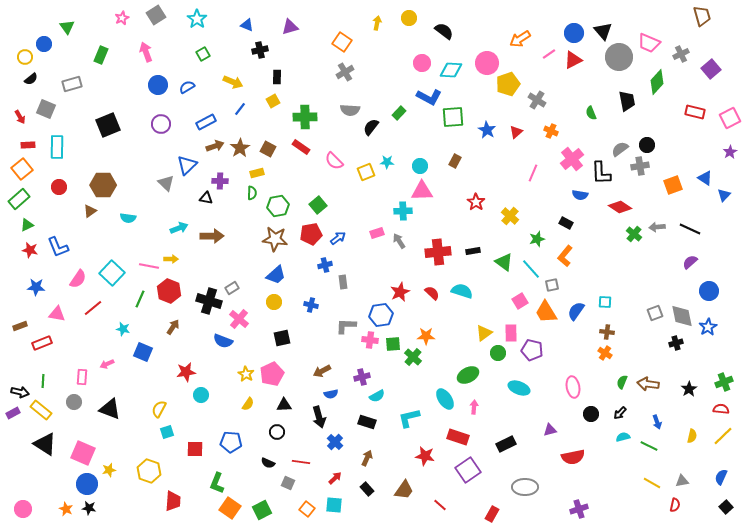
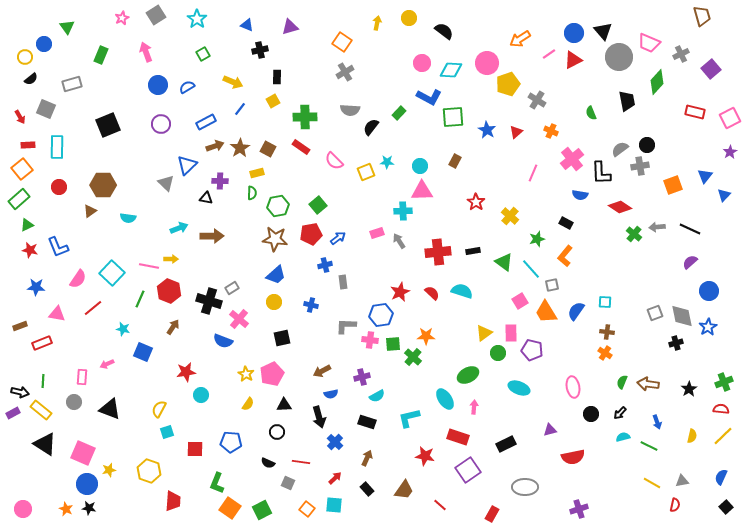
blue triangle at (705, 178): moved 2 px up; rotated 35 degrees clockwise
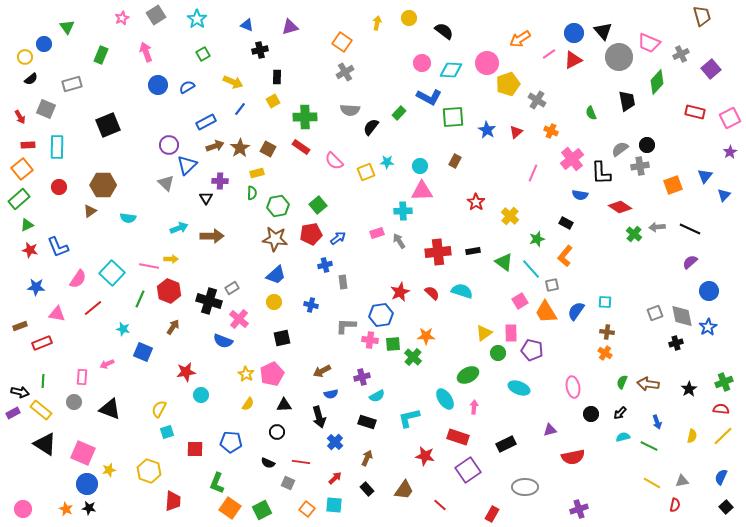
purple circle at (161, 124): moved 8 px right, 21 px down
black triangle at (206, 198): rotated 48 degrees clockwise
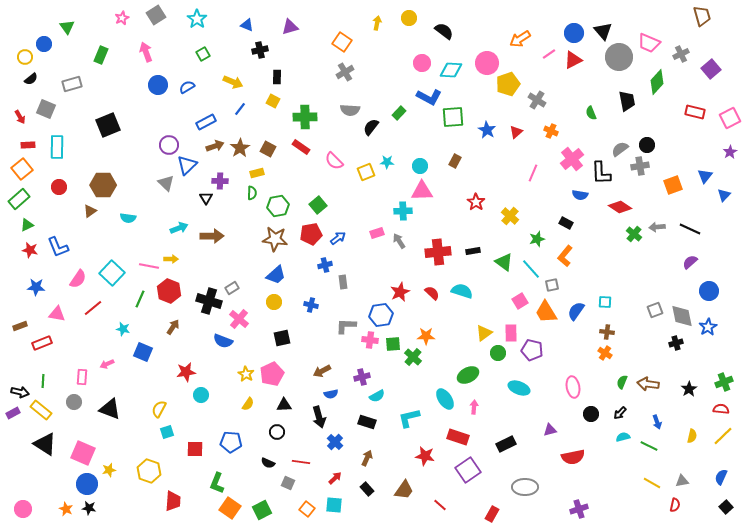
yellow square at (273, 101): rotated 32 degrees counterclockwise
gray square at (655, 313): moved 3 px up
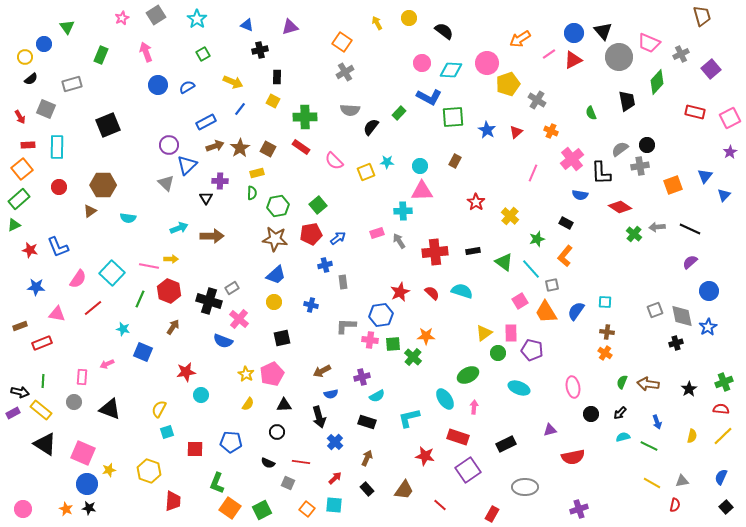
yellow arrow at (377, 23): rotated 40 degrees counterclockwise
green triangle at (27, 225): moved 13 px left
red cross at (438, 252): moved 3 px left
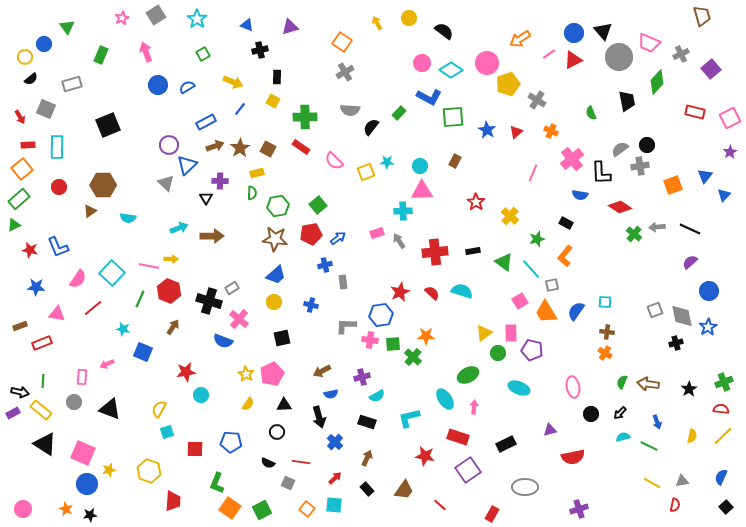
cyan diamond at (451, 70): rotated 30 degrees clockwise
black star at (89, 508): moved 1 px right, 7 px down; rotated 16 degrees counterclockwise
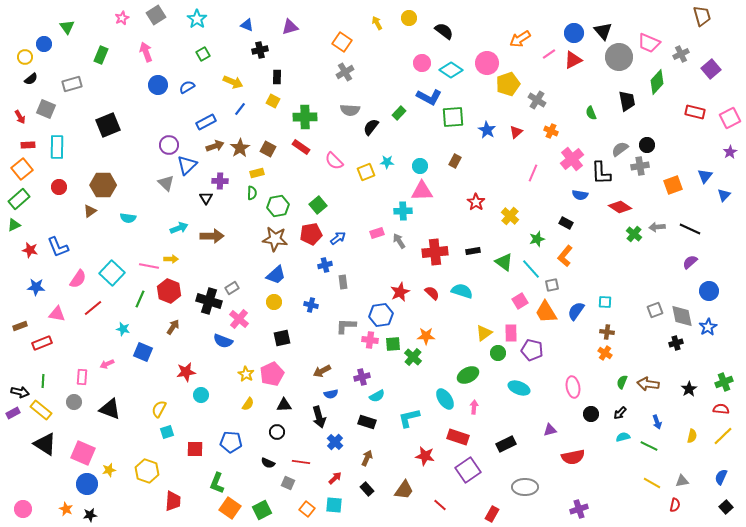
yellow hexagon at (149, 471): moved 2 px left
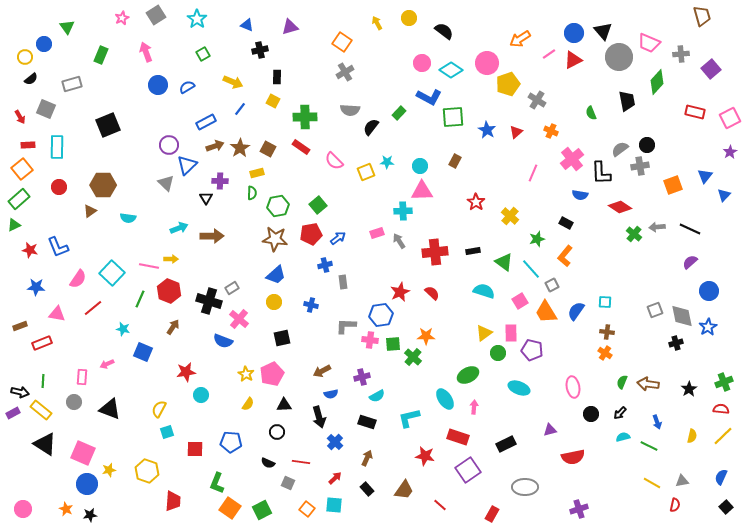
gray cross at (681, 54): rotated 21 degrees clockwise
gray square at (552, 285): rotated 16 degrees counterclockwise
cyan semicircle at (462, 291): moved 22 px right
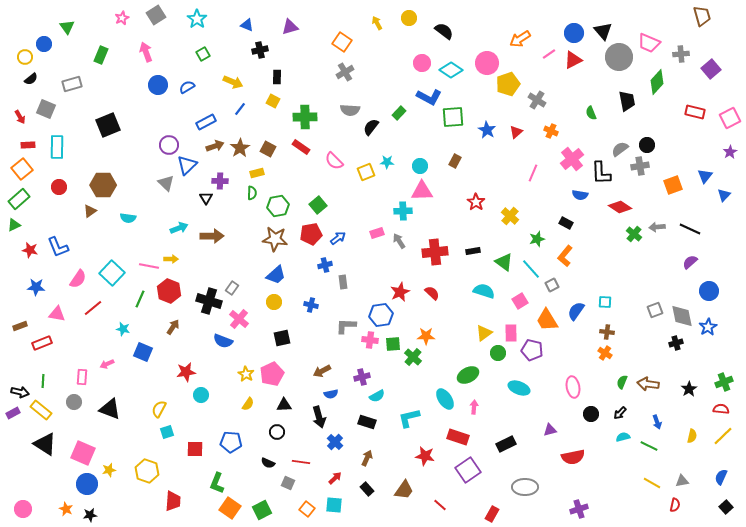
gray rectangle at (232, 288): rotated 24 degrees counterclockwise
orange trapezoid at (546, 312): moved 1 px right, 8 px down
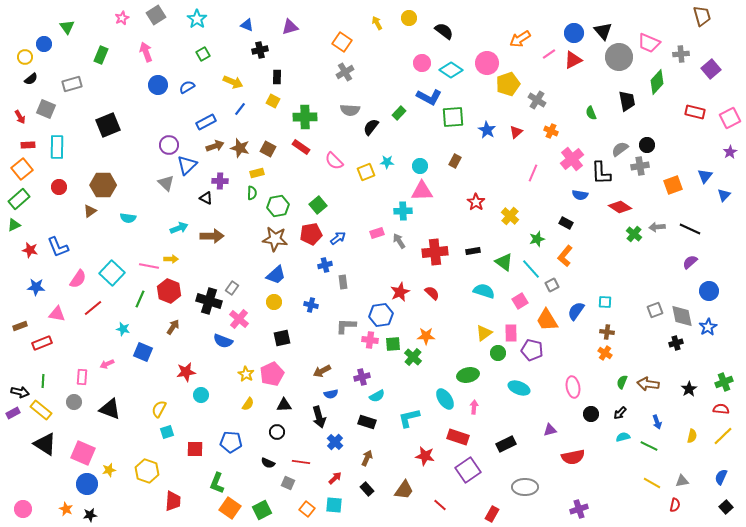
brown star at (240, 148): rotated 24 degrees counterclockwise
black triangle at (206, 198): rotated 32 degrees counterclockwise
green ellipse at (468, 375): rotated 15 degrees clockwise
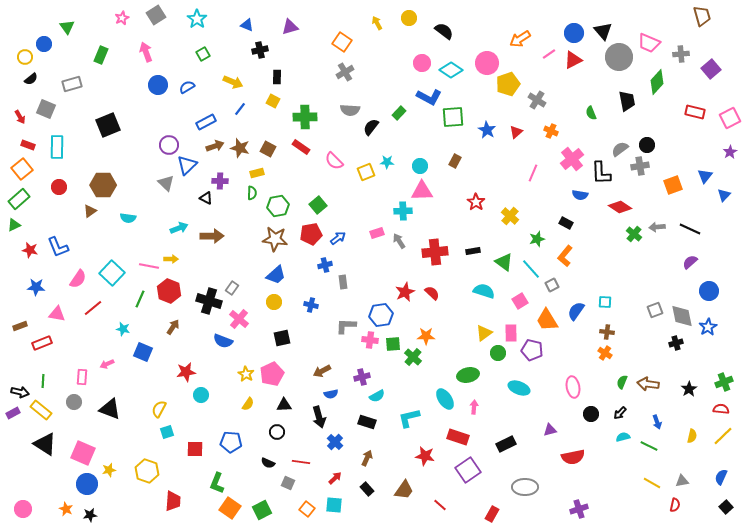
red rectangle at (28, 145): rotated 24 degrees clockwise
red star at (400, 292): moved 5 px right
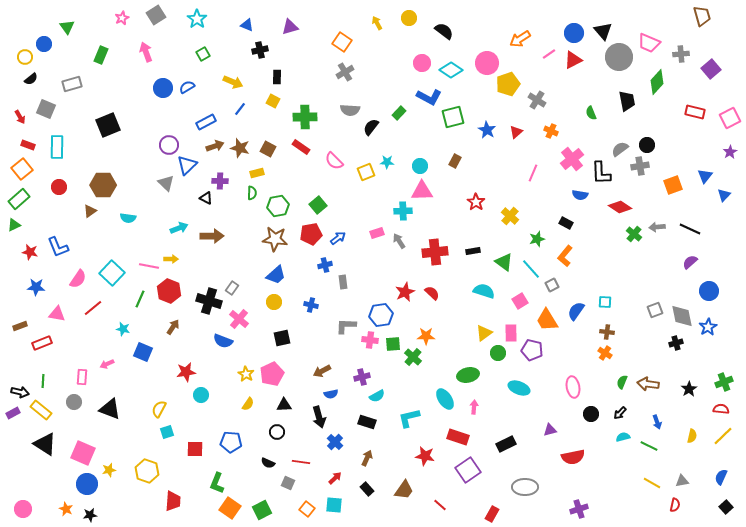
blue circle at (158, 85): moved 5 px right, 3 px down
green square at (453, 117): rotated 10 degrees counterclockwise
red star at (30, 250): moved 2 px down
